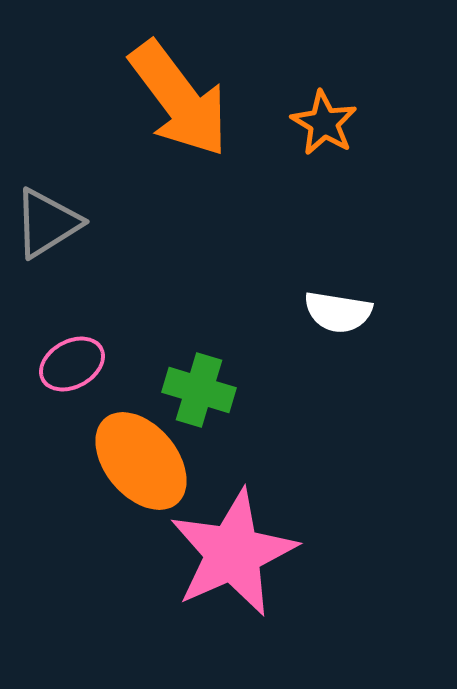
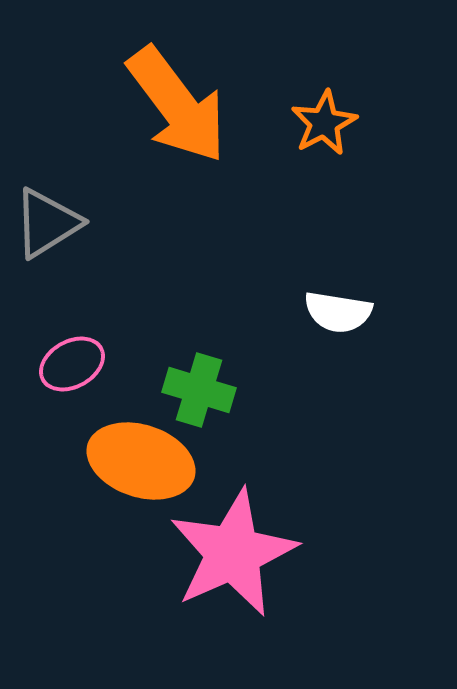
orange arrow: moved 2 px left, 6 px down
orange star: rotated 14 degrees clockwise
orange ellipse: rotated 32 degrees counterclockwise
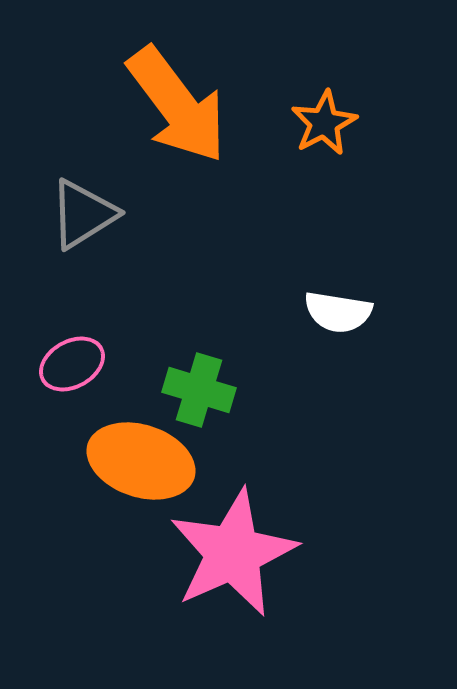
gray triangle: moved 36 px right, 9 px up
